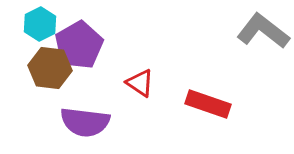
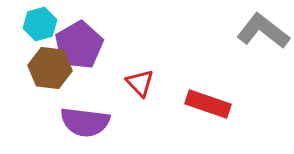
cyan hexagon: rotated 12 degrees clockwise
red triangle: rotated 12 degrees clockwise
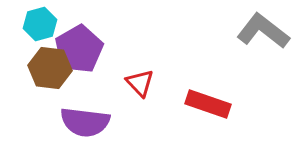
purple pentagon: moved 4 px down
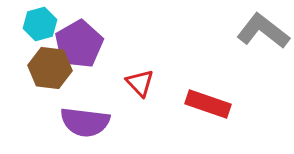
purple pentagon: moved 5 px up
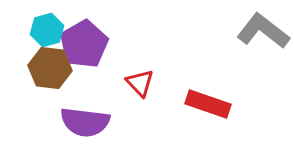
cyan hexagon: moved 7 px right, 6 px down
purple pentagon: moved 5 px right
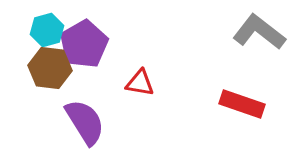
gray L-shape: moved 4 px left, 1 px down
red triangle: rotated 36 degrees counterclockwise
red rectangle: moved 34 px right
purple semicircle: rotated 129 degrees counterclockwise
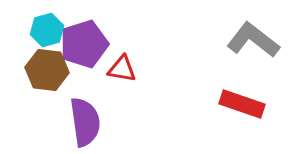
gray L-shape: moved 6 px left, 8 px down
purple pentagon: rotated 12 degrees clockwise
brown hexagon: moved 3 px left, 2 px down
red triangle: moved 18 px left, 14 px up
purple semicircle: rotated 24 degrees clockwise
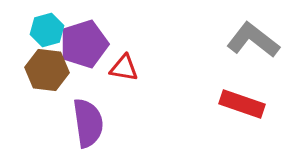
red triangle: moved 2 px right, 1 px up
purple semicircle: moved 3 px right, 1 px down
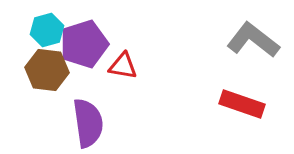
red triangle: moved 1 px left, 2 px up
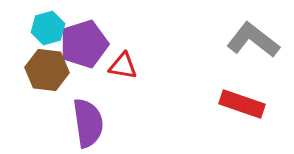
cyan hexagon: moved 1 px right, 2 px up
